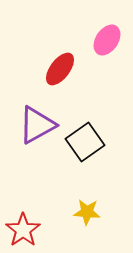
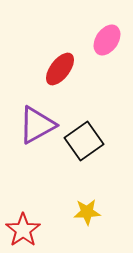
black square: moved 1 px left, 1 px up
yellow star: rotated 8 degrees counterclockwise
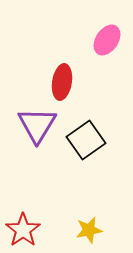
red ellipse: moved 2 px right, 13 px down; rotated 28 degrees counterclockwise
purple triangle: rotated 30 degrees counterclockwise
black square: moved 2 px right, 1 px up
yellow star: moved 2 px right, 18 px down; rotated 8 degrees counterclockwise
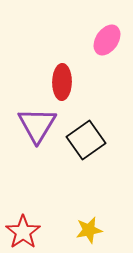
red ellipse: rotated 8 degrees counterclockwise
red star: moved 2 px down
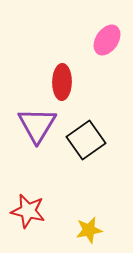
red star: moved 5 px right, 21 px up; rotated 24 degrees counterclockwise
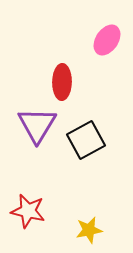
black square: rotated 6 degrees clockwise
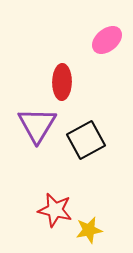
pink ellipse: rotated 16 degrees clockwise
red star: moved 27 px right, 1 px up
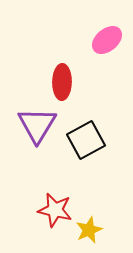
yellow star: rotated 12 degrees counterclockwise
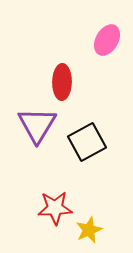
pink ellipse: rotated 20 degrees counterclockwise
black square: moved 1 px right, 2 px down
red star: moved 2 px up; rotated 16 degrees counterclockwise
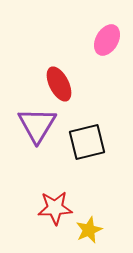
red ellipse: moved 3 px left, 2 px down; rotated 28 degrees counterclockwise
black square: rotated 15 degrees clockwise
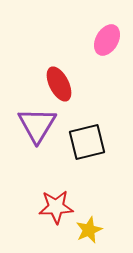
red star: moved 1 px right, 1 px up
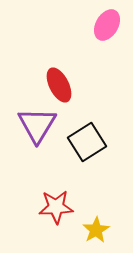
pink ellipse: moved 15 px up
red ellipse: moved 1 px down
black square: rotated 18 degrees counterclockwise
yellow star: moved 7 px right; rotated 8 degrees counterclockwise
